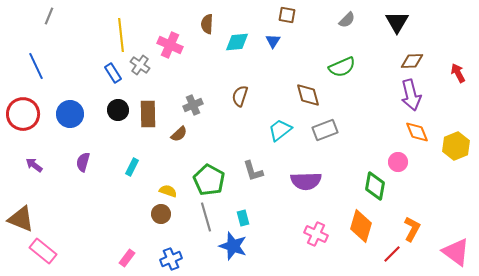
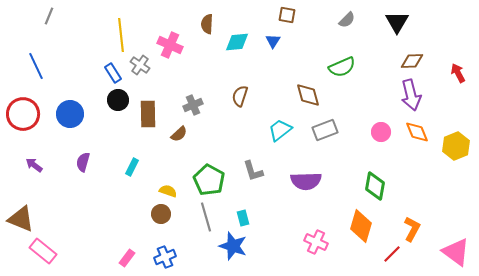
black circle at (118, 110): moved 10 px up
pink circle at (398, 162): moved 17 px left, 30 px up
pink cross at (316, 234): moved 8 px down
blue cross at (171, 259): moved 6 px left, 2 px up
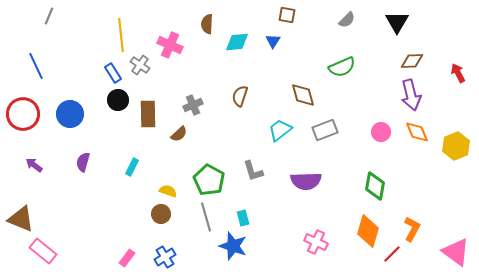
brown diamond at (308, 95): moved 5 px left
orange diamond at (361, 226): moved 7 px right, 5 px down
blue cross at (165, 257): rotated 10 degrees counterclockwise
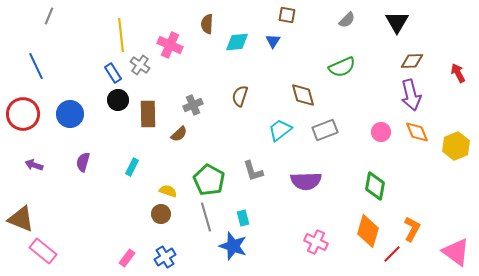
purple arrow at (34, 165): rotated 18 degrees counterclockwise
